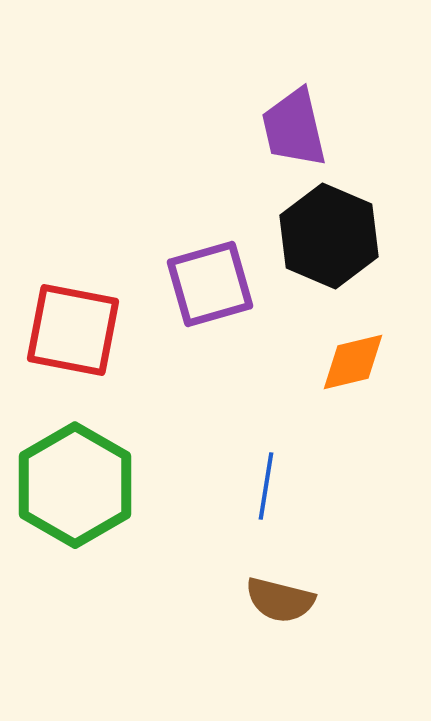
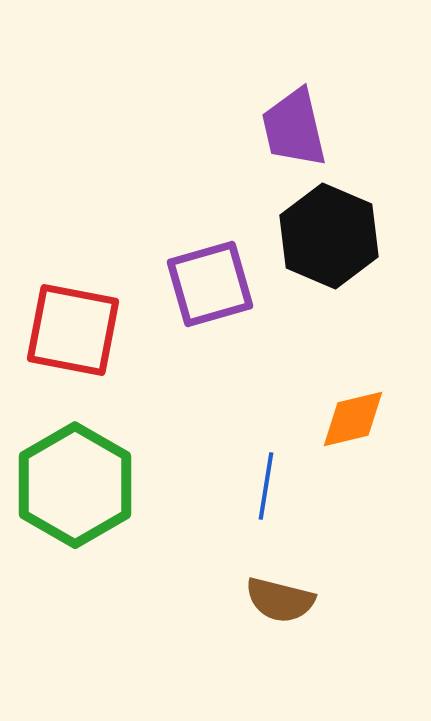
orange diamond: moved 57 px down
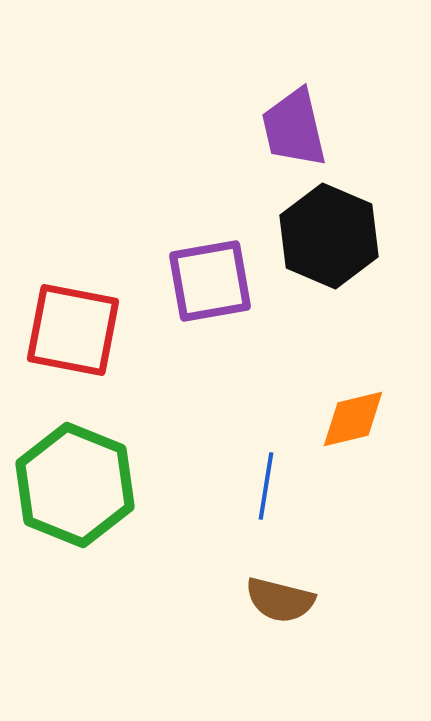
purple square: moved 3 px up; rotated 6 degrees clockwise
green hexagon: rotated 8 degrees counterclockwise
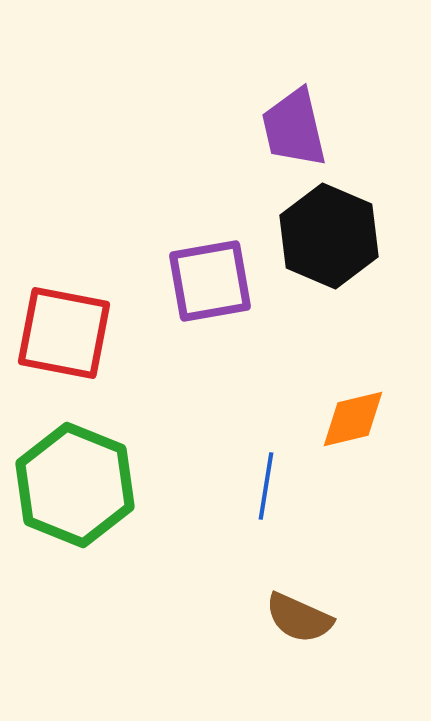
red square: moved 9 px left, 3 px down
brown semicircle: moved 19 px right, 18 px down; rotated 10 degrees clockwise
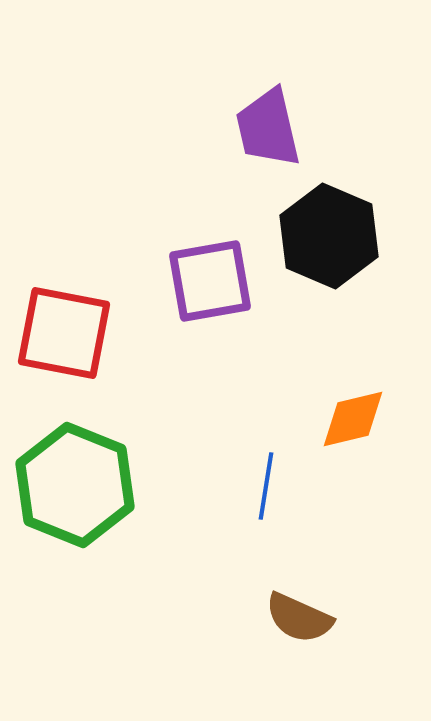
purple trapezoid: moved 26 px left
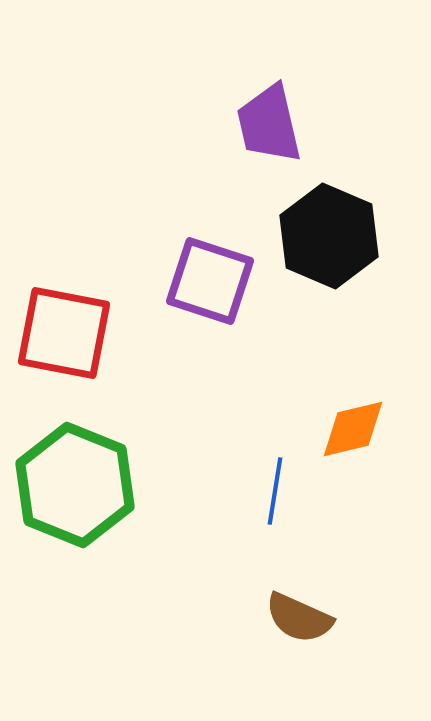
purple trapezoid: moved 1 px right, 4 px up
purple square: rotated 28 degrees clockwise
orange diamond: moved 10 px down
blue line: moved 9 px right, 5 px down
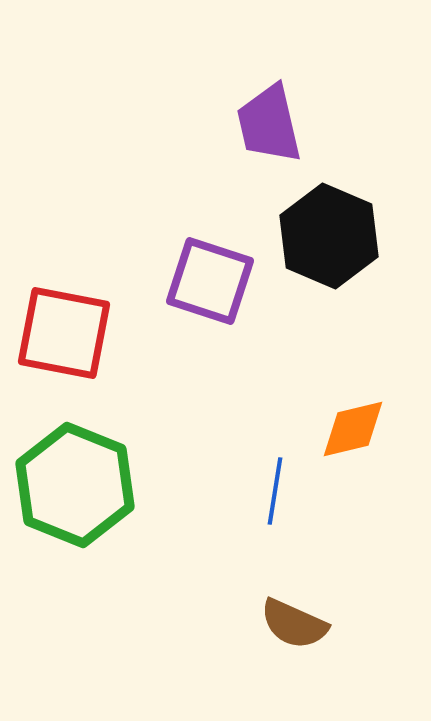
brown semicircle: moved 5 px left, 6 px down
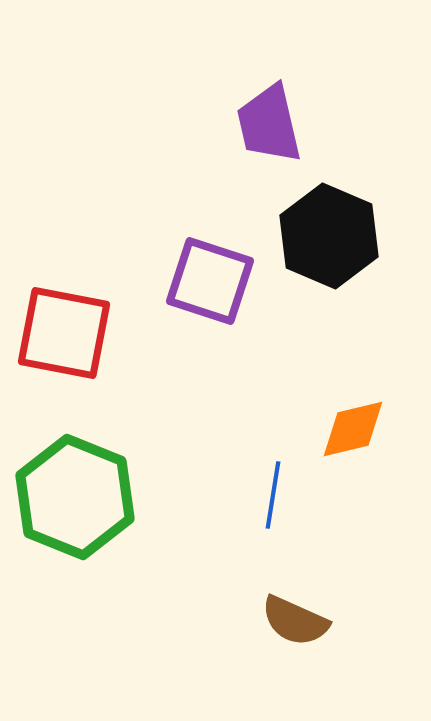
green hexagon: moved 12 px down
blue line: moved 2 px left, 4 px down
brown semicircle: moved 1 px right, 3 px up
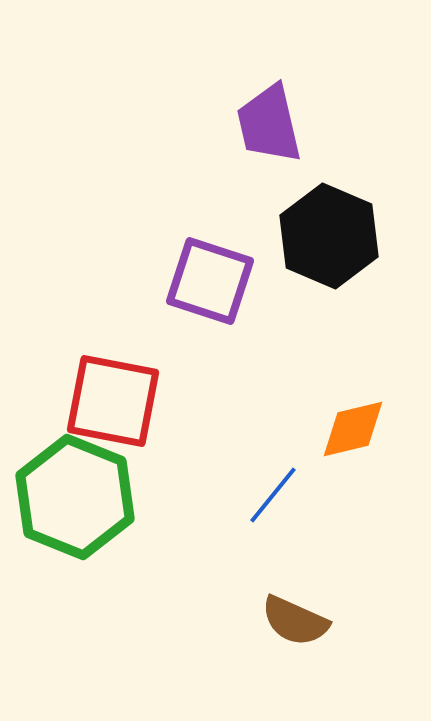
red square: moved 49 px right, 68 px down
blue line: rotated 30 degrees clockwise
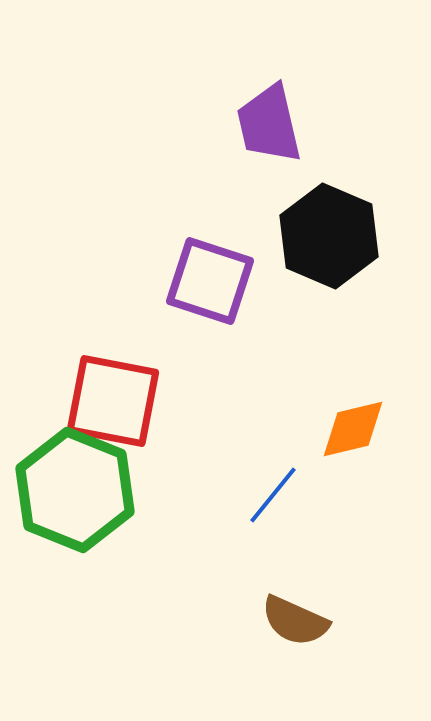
green hexagon: moved 7 px up
